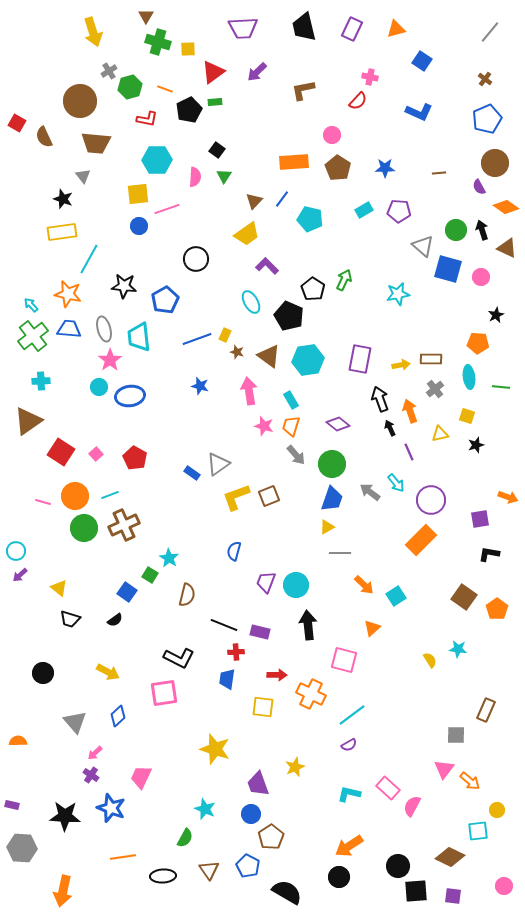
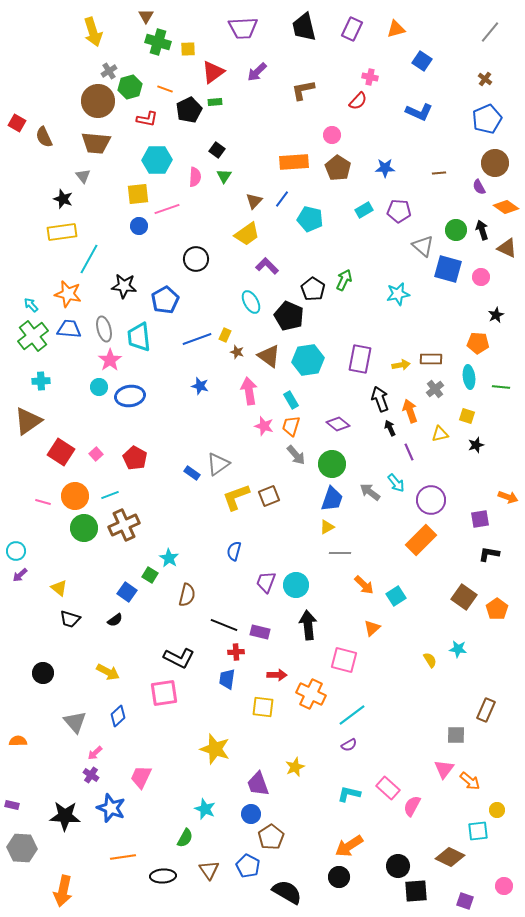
brown circle at (80, 101): moved 18 px right
purple square at (453, 896): moved 12 px right, 5 px down; rotated 12 degrees clockwise
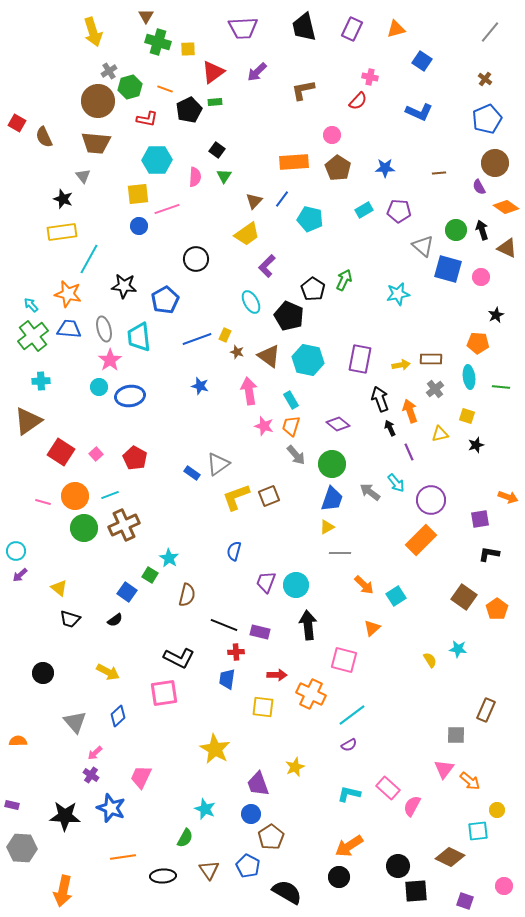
purple L-shape at (267, 266): rotated 90 degrees counterclockwise
cyan hexagon at (308, 360): rotated 20 degrees clockwise
yellow star at (215, 749): rotated 12 degrees clockwise
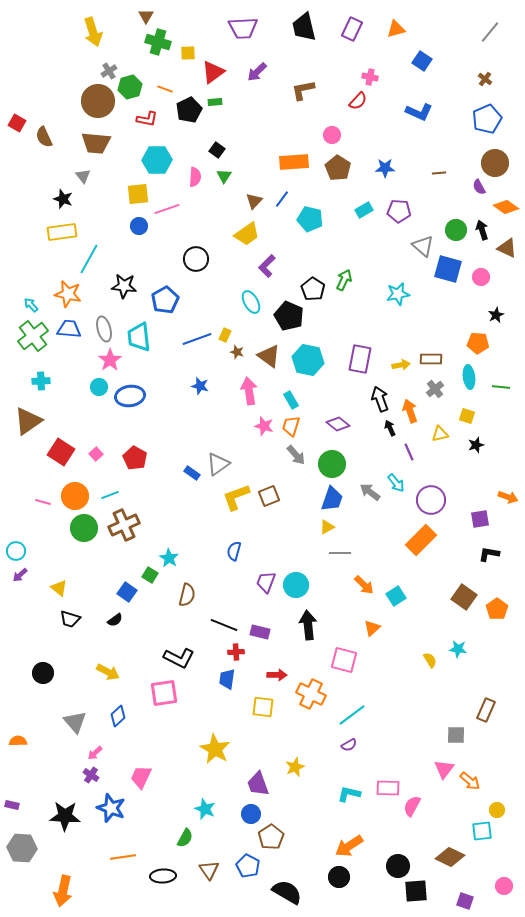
yellow square at (188, 49): moved 4 px down
pink rectangle at (388, 788): rotated 40 degrees counterclockwise
cyan square at (478, 831): moved 4 px right
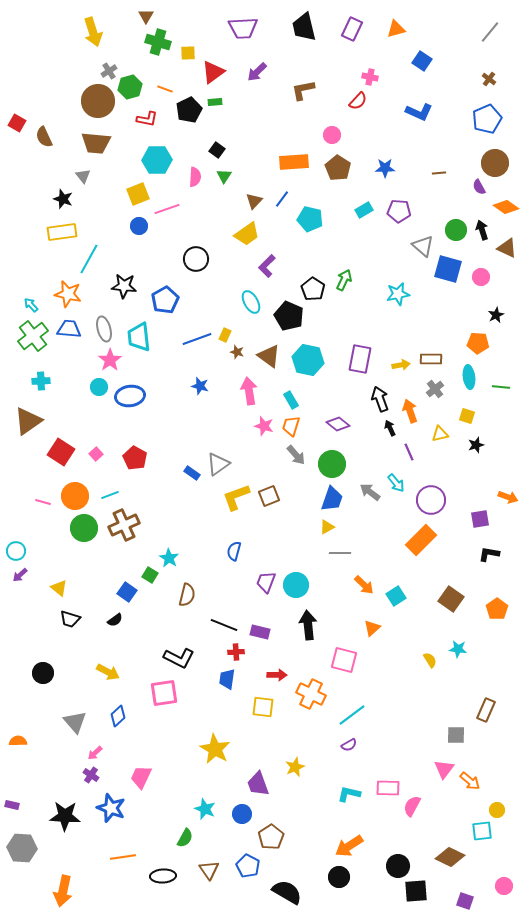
brown cross at (485, 79): moved 4 px right
yellow square at (138, 194): rotated 15 degrees counterclockwise
brown square at (464, 597): moved 13 px left, 2 px down
blue circle at (251, 814): moved 9 px left
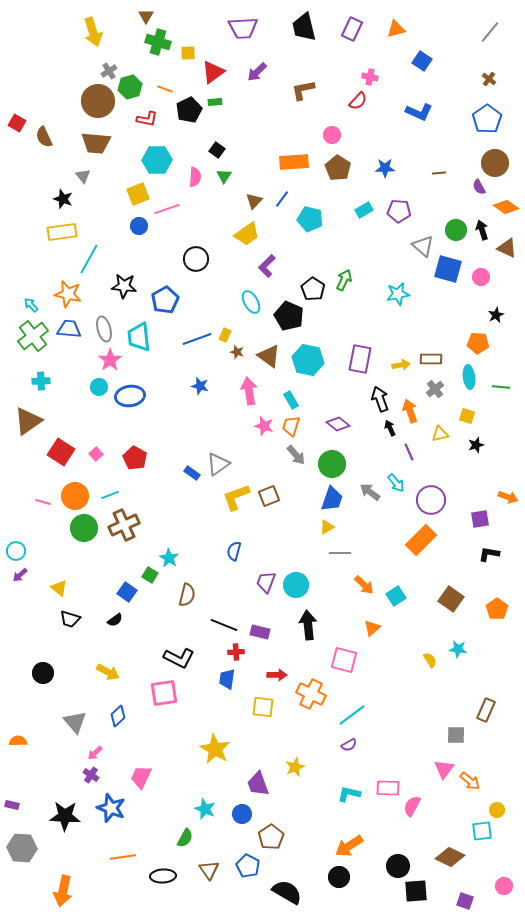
blue pentagon at (487, 119): rotated 12 degrees counterclockwise
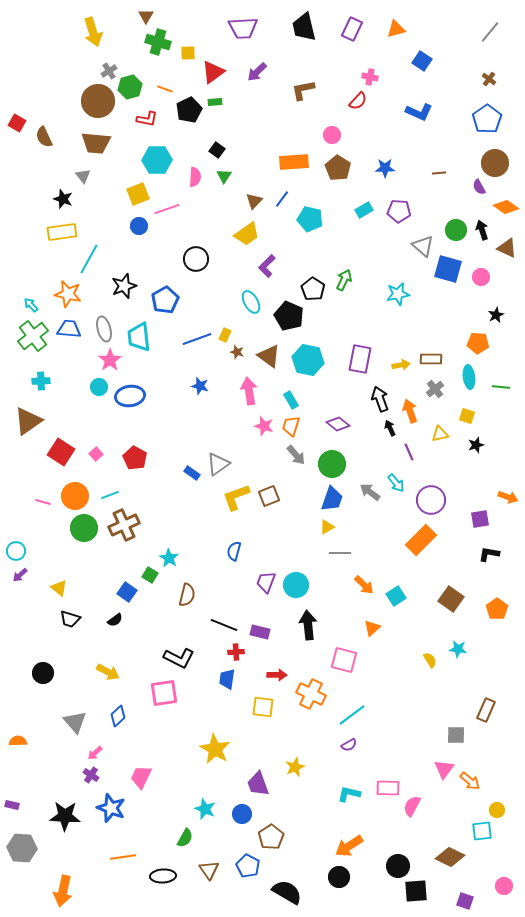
black star at (124, 286): rotated 25 degrees counterclockwise
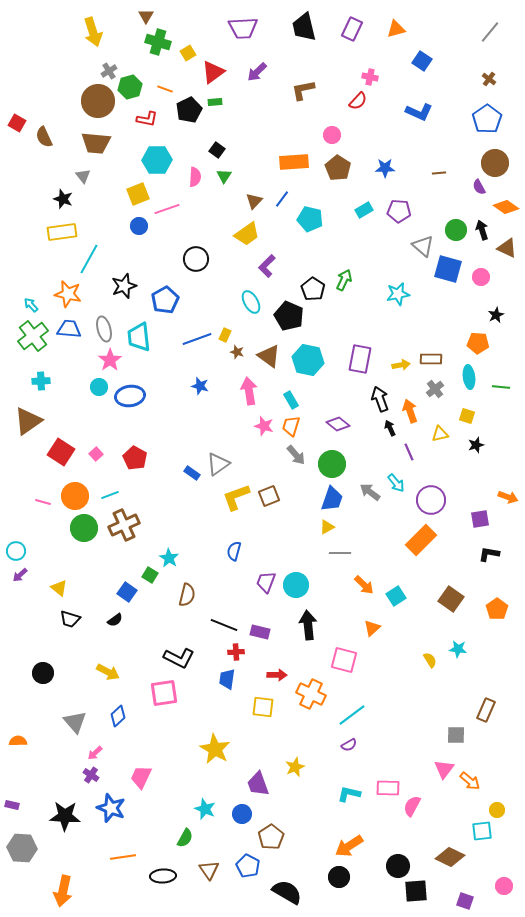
yellow square at (188, 53): rotated 28 degrees counterclockwise
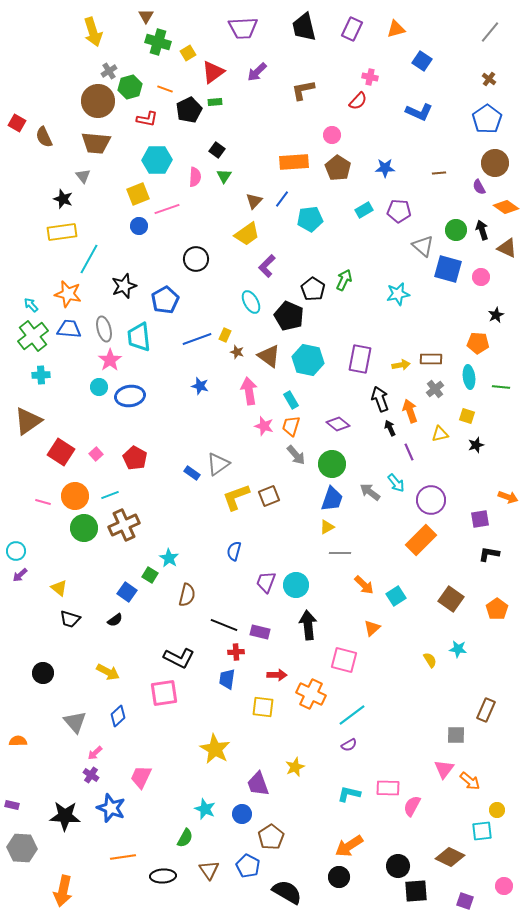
cyan pentagon at (310, 219): rotated 20 degrees counterclockwise
cyan cross at (41, 381): moved 6 px up
